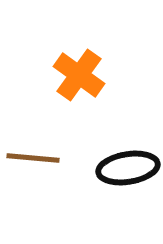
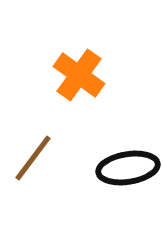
brown line: rotated 58 degrees counterclockwise
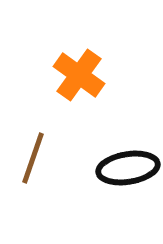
brown line: rotated 18 degrees counterclockwise
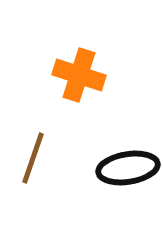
orange cross: rotated 18 degrees counterclockwise
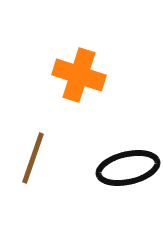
black ellipse: rotated 4 degrees counterclockwise
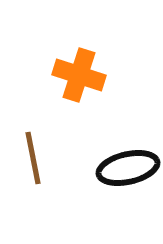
brown line: rotated 30 degrees counterclockwise
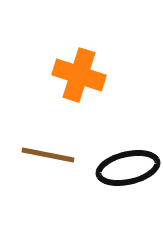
brown line: moved 15 px right, 3 px up; rotated 68 degrees counterclockwise
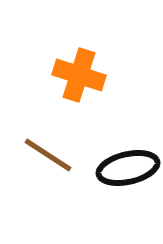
brown line: rotated 22 degrees clockwise
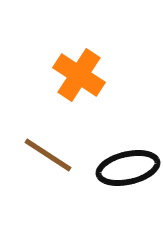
orange cross: rotated 15 degrees clockwise
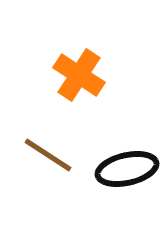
black ellipse: moved 1 px left, 1 px down
